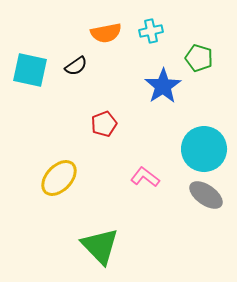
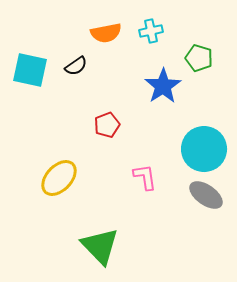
red pentagon: moved 3 px right, 1 px down
pink L-shape: rotated 44 degrees clockwise
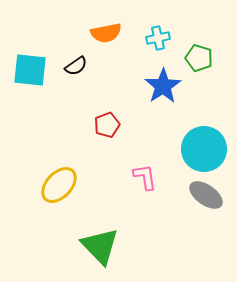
cyan cross: moved 7 px right, 7 px down
cyan square: rotated 6 degrees counterclockwise
yellow ellipse: moved 7 px down
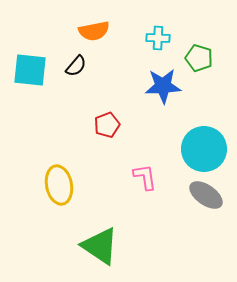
orange semicircle: moved 12 px left, 2 px up
cyan cross: rotated 15 degrees clockwise
black semicircle: rotated 15 degrees counterclockwise
blue star: rotated 30 degrees clockwise
yellow ellipse: rotated 54 degrees counterclockwise
green triangle: rotated 12 degrees counterclockwise
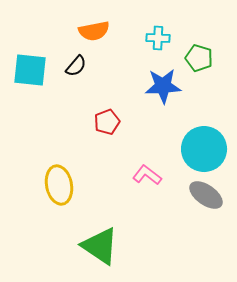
red pentagon: moved 3 px up
pink L-shape: moved 2 px right, 2 px up; rotated 44 degrees counterclockwise
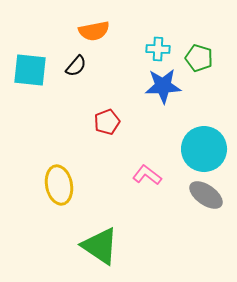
cyan cross: moved 11 px down
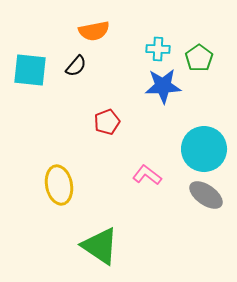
green pentagon: rotated 20 degrees clockwise
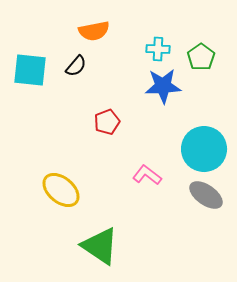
green pentagon: moved 2 px right, 1 px up
yellow ellipse: moved 2 px right, 5 px down; rotated 39 degrees counterclockwise
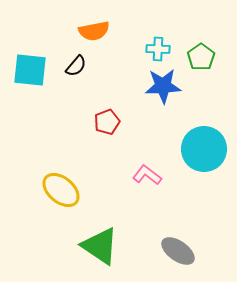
gray ellipse: moved 28 px left, 56 px down
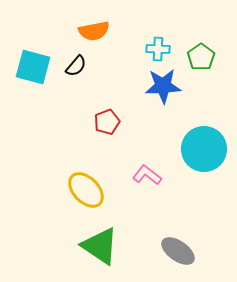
cyan square: moved 3 px right, 3 px up; rotated 9 degrees clockwise
yellow ellipse: moved 25 px right; rotated 6 degrees clockwise
